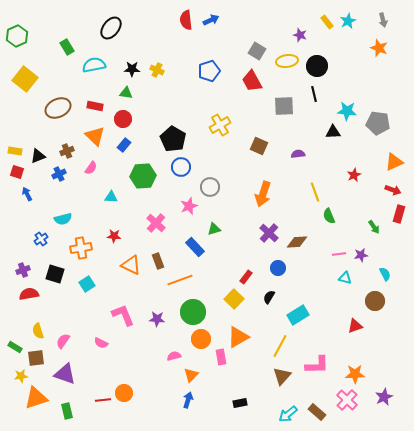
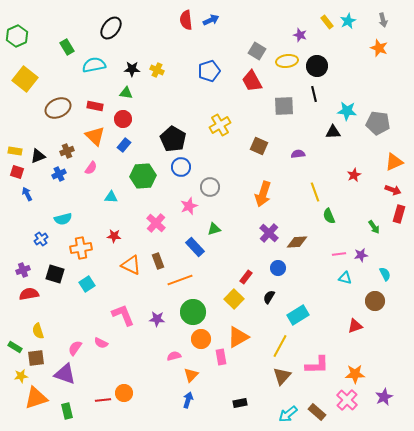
pink semicircle at (63, 341): moved 12 px right, 7 px down
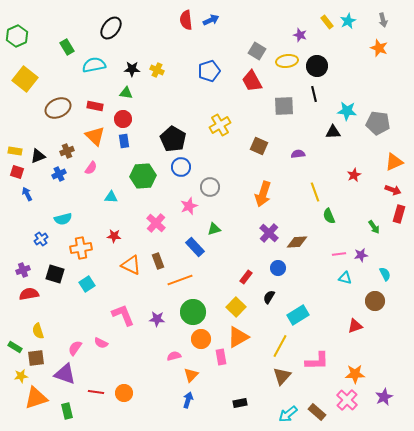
blue rectangle at (124, 145): moved 4 px up; rotated 48 degrees counterclockwise
yellow square at (234, 299): moved 2 px right, 8 px down
pink L-shape at (317, 365): moved 4 px up
red line at (103, 400): moved 7 px left, 8 px up; rotated 14 degrees clockwise
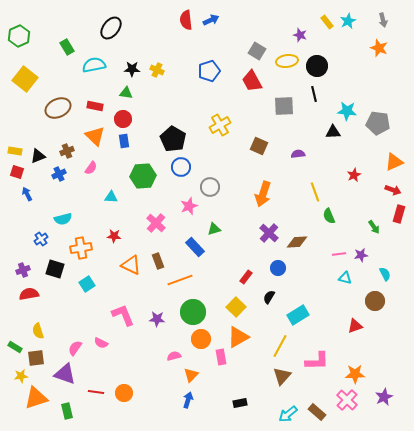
green hexagon at (17, 36): moved 2 px right
black square at (55, 274): moved 5 px up
